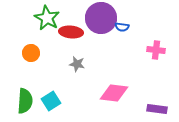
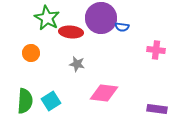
pink diamond: moved 10 px left
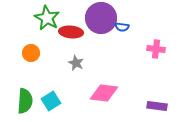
pink cross: moved 1 px up
gray star: moved 1 px left, 1 px up; rotated 14 degrees clockwise
purple rectangle: moved 3 px up
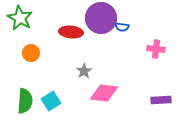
green star: moved 27 px left
gray star: moved 8 px right, 8 px down; rotated 14 degrees clockwise
purple rectangle: moved 4 px right, 6 px up; rotated 12 degrees counterclockwise
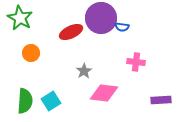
red ellipse: rotated 30 degrees counterclockwise
pink cross: moved 20 px left, 13 px down
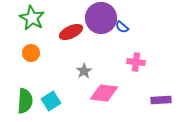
green star: moved 12 px right
blue semicircle: rotated 32 degrees clockwise
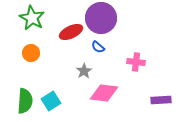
blue semicircle: moved 24 px left, 20 px down
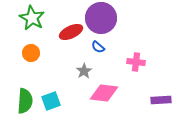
cyan square: rotated 12 degrees clockwise
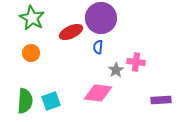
blue semicircle: rotated 56 degrees clockwise
gray star: moved 32 px right, 1 px up
pink diamond: moved 6 px left
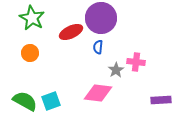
orange circle: moved 1 px left
green semicircle: rotated 65 degrees counterclockwise
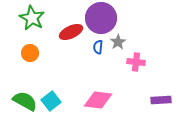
gray star: moved 2 px right, 28 px up
pink diamond: moved 7 px down
cyan square: rotated 18 degrees counterclockwise
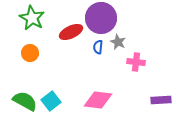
gray star: rotated 14 degrees counterclockwise
